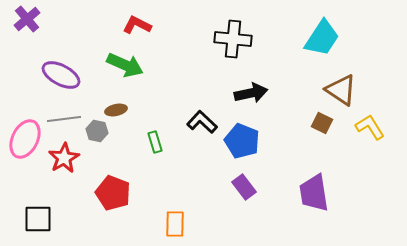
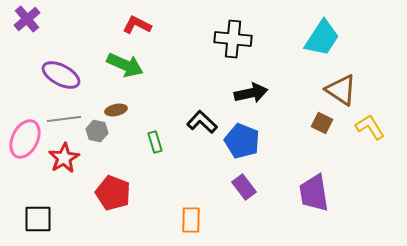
orange rectangle: moved 16 px right, 4 px up
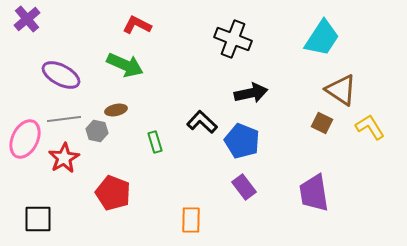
black cross: rotated 15 degrees clockwise
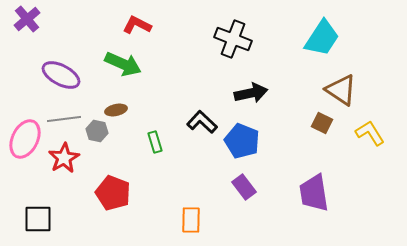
green arrow: moved 2 px left, 1 px up
yellow L-shape: moved 6 px down
